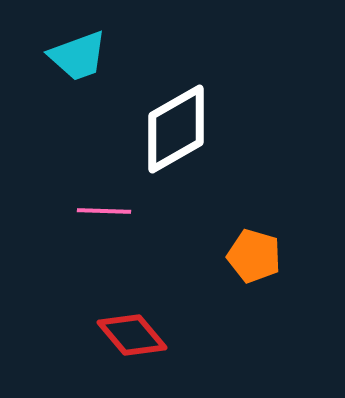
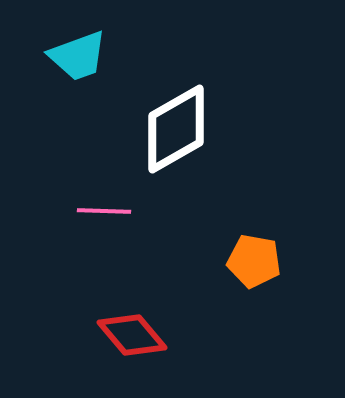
orange pentagon: moved 5 px down; rotated 6 degrees counterclockwise
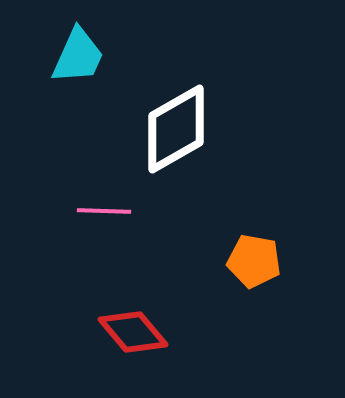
cyan trapezoid: rotated 46 degrees counterclockwise
red diamond: moved 1 px right, 3 px up
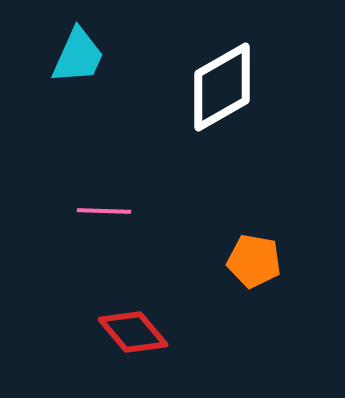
white diamond: moved 46 px right, 42 px up
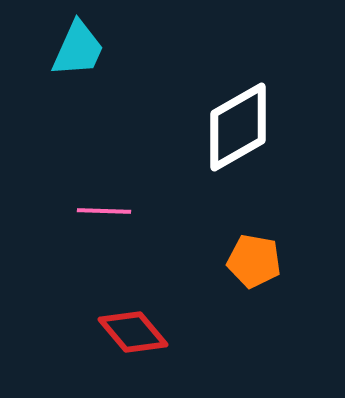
cyan trapezoid: moved 7 px up
white diamond: moved 16 px right, 40 px down
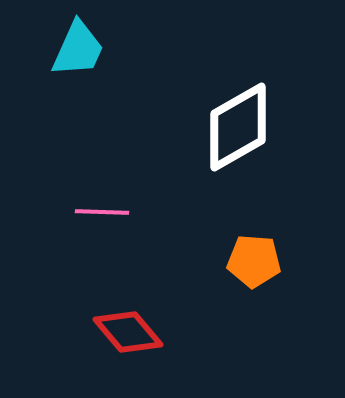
pink line: moved 2 px left, 1 px down
orange pentagon: rotated 6 degrees counterclockwise
red diamond: moved 5 px left
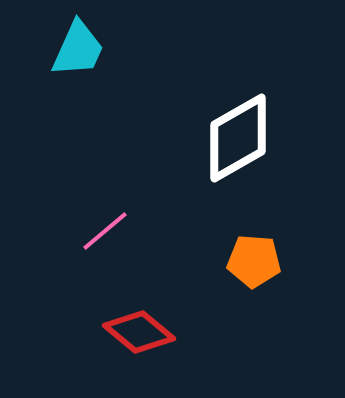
white diamond: moved 11 px down
pink line: moved 3 px right, 19 px down; rotated 42 degrees counterclockwise
red diamond: moved 11 px right; rotated 10 degrees counterclockwise
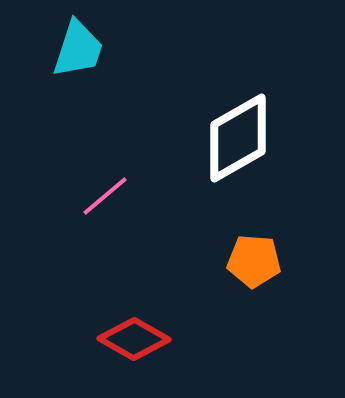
cyan trapezoid: rotated 6 degrees counterclockwise
pink line: moved 35 px up
red diamond: moved 5 px left, 7 px down; rotated 10 degrees counterclockwise
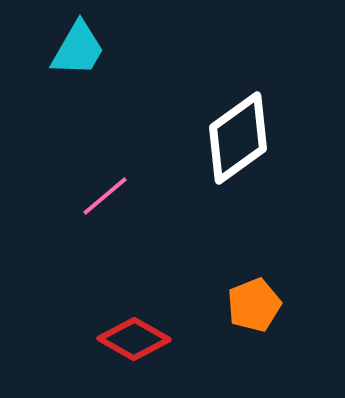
cyan trapezoid: rotated 12 degrees clockwise
white diamond: rotated 6 degrees counterclockwise
orange pentagon: moved 44 px down; rotated 26 degrees counterclockwise
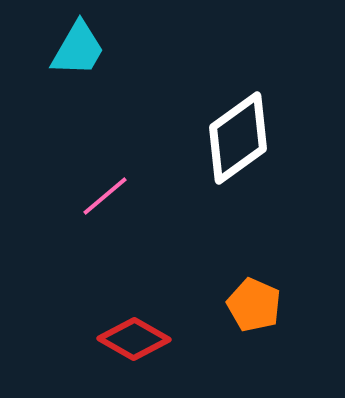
orange pentagon: rotated 26 degrees counterclockwise
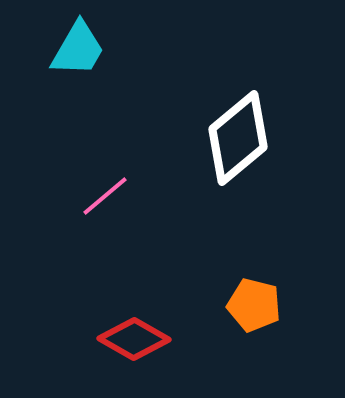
white diamond: rotated 4 degrees counterclockwise
orange pentagon: rotated 10 degrees counterclockwise
